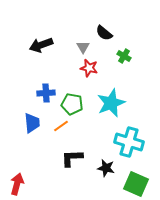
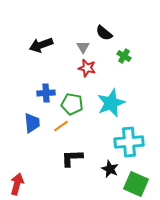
red star: moved 2 px left
cyan cross: rotated 20 degrees counterclockwise
black star: moved 4 px right, 1 px down; rotated 12 degrees clockwise
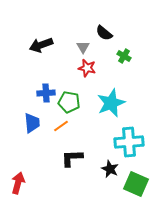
green pentagon: moved 3 px left, 2 px up
red arrow: moved 1 px right, 1 px up
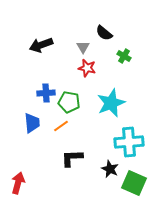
green square: moved 2 px left, 1 px up
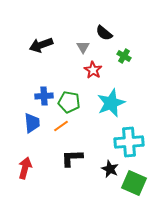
red star: moved 6 px right, 2 px down; rotated 18 degrees clockwise
blue cross: moved 2 px left, 3 px down
red arrow: moved 7 px right, 15 px up
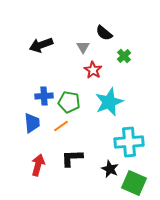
green cross: rotated 16 degrees clockwise
cyan star: moved 2 px left, 1 px up
red arrow: moved 13 px right, 3 px up
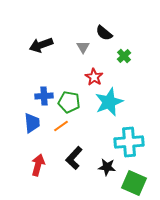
red star: moved 1 px right, 7 px down
black L-shape: moved 2 px right; rotated 45 degrees counterclockwise
black star: moved 3 px left, 2 px up; rotated 18 degrees counterclockwise
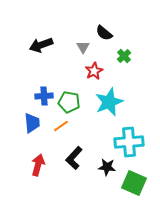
red star: moved 6 px up; rotated 12 degrees clockwise
